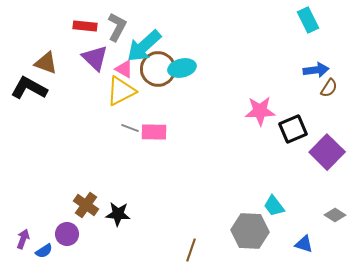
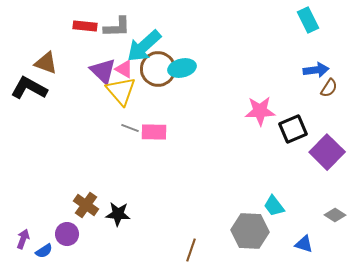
gray L-shape: rotated 60 degrees clockwise
purple triangle: moved 8 px right, 13 px down
yellow triangle: rotated 44 degrees counterclockwise
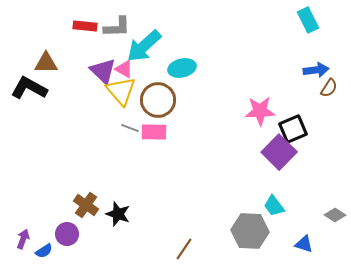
brown triangle: rotated 20 degrees counterclockwise
brown circle: moved 31 px down
purple square: moved 48 px left
black star: rotated 15 degrees clockwise
brown line: moved 7 px left, 1 px up; rotated 15 degrees clockwise
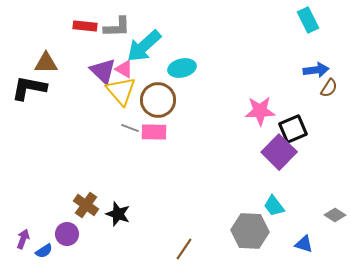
black L-shape: rotated 18 degrees counterclockwise
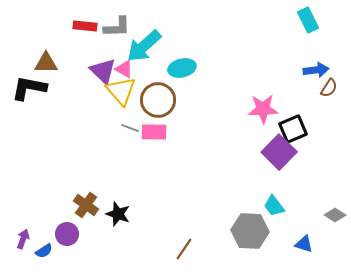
pink star: moved 3 px right, 2 px up
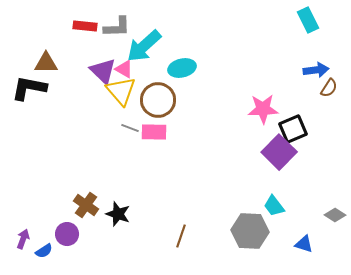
brown line: moved 3 px left, 13 px up; rotated 15 degrees counterclockwise
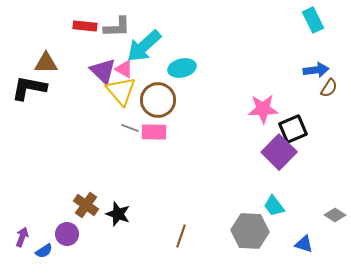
cyan rectangle: moved 5 px right
purple arrow: moved 1 px left, 2 px up
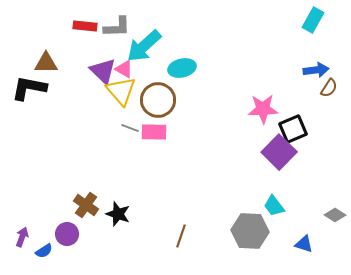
cyan rectangle: rotated 55 degrees clockwise
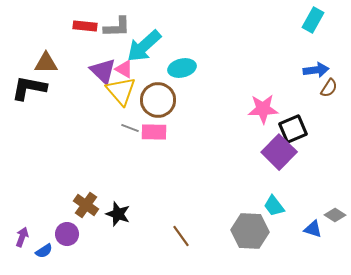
brown line: rotated 55 degrees counterclockwise
blue triangle: moved 9 px right, 15 px up
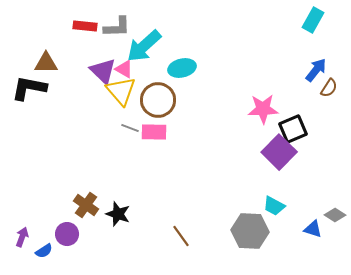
blue arrow: rotated 45 degrees counterclockwise
cyan trapezoid: rotated 25 degrees counterclockwise
